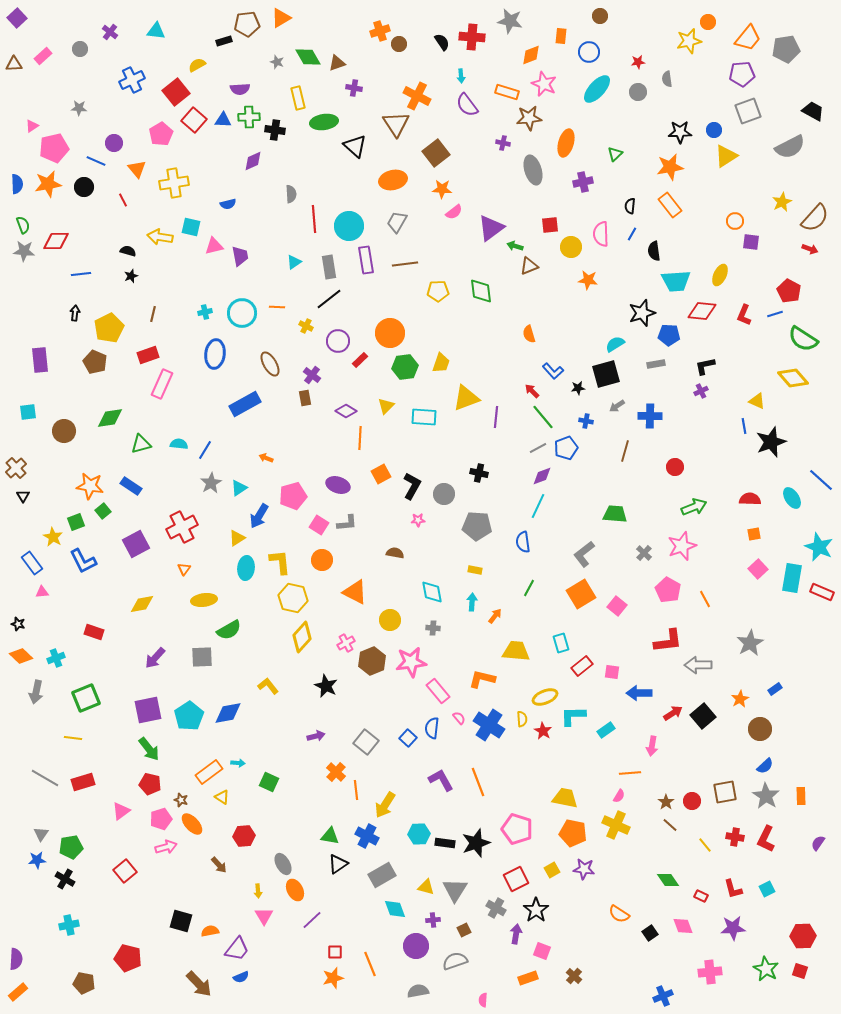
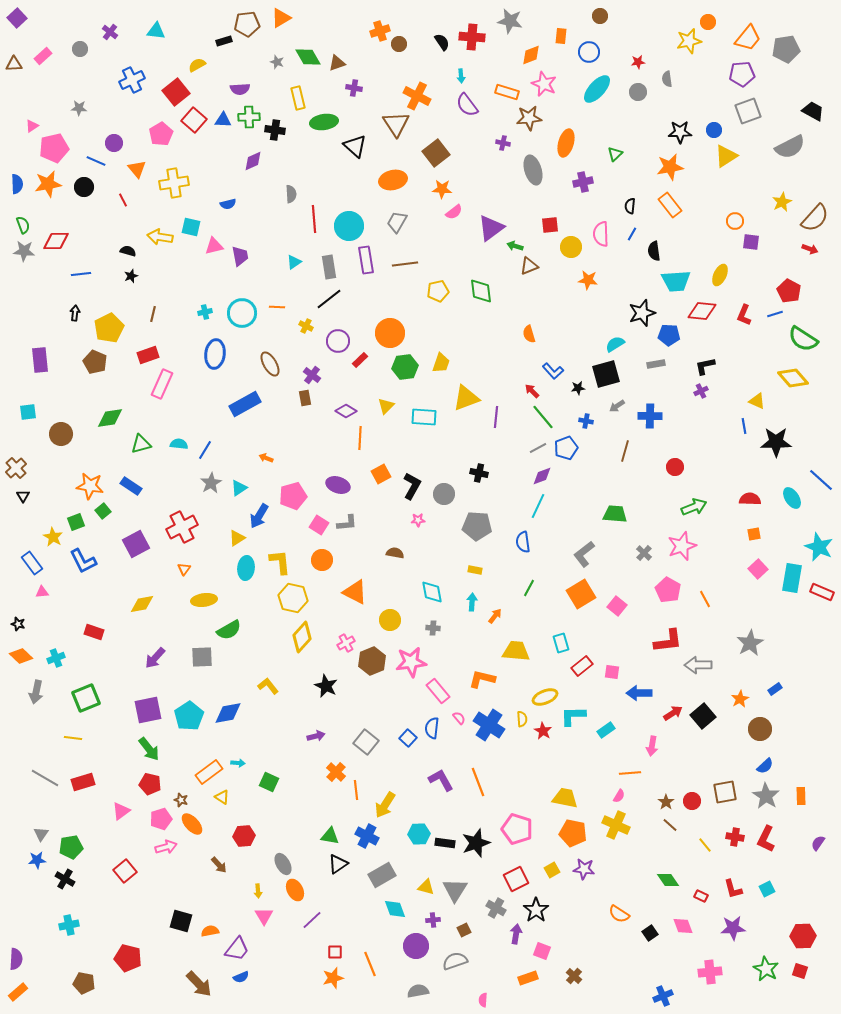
yellow pentagon at (438, 291): rotated 10 degrees counterclockwise
brown circle at (64, 431): moved 3 px left, 3 px down
black star at (771, 442): moved 5 px right; rotated 20 degrees clockwise
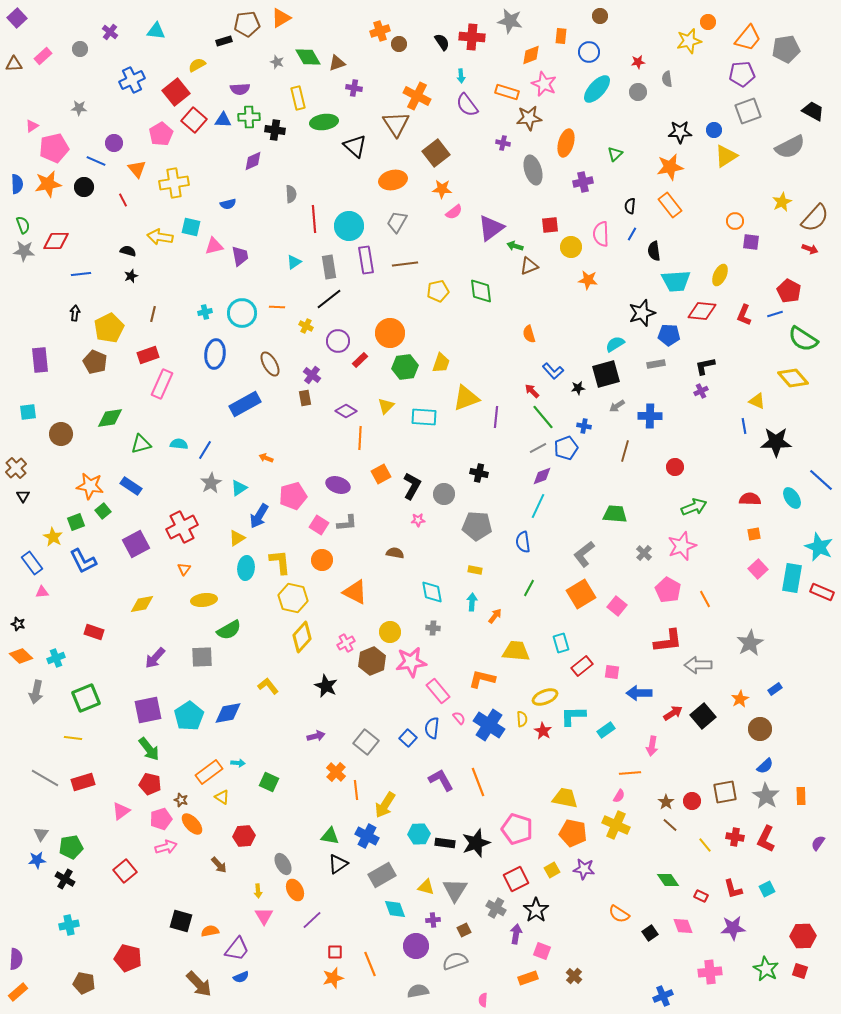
blue cross at (586, 421): moved 2 px left, 5 px down
yellow circle at (390, 620): moved 12 px down
